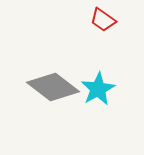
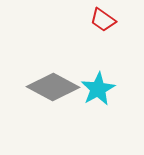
gray diamond: rotated 9 degrees counterclockwise
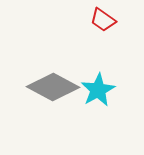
cyan star: moved 1 px down
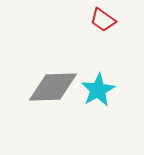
gray diamond: rotated 30 degrees counterclockwise
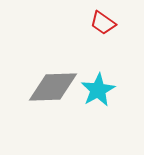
red trapezoid: moved 3 px down
